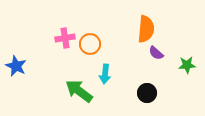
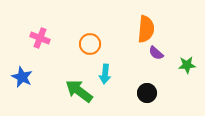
pink cross: moved 25 px left; rotated 30 degrees clockwise
blue star: moved 6 px right, 11 px down
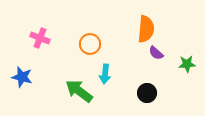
green star: moved 1 px up
blue star: rotated 10 degrees counterclockwise
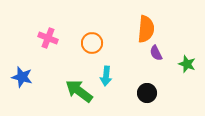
pink cross: moved 8 px right
orange circle: moved 2 px right, 1 px up
purple semicircle: rotated 21 degrees clockwise
green star: rotated 24 degrees clockwise
cyan arrow: moved 1 px right, 2 px down
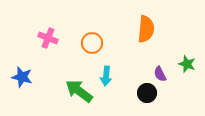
purple semicircle: moved 4 px right, 21 px down
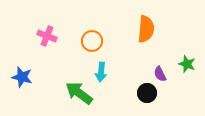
pink cross: moved 1 px left, 2 px up
orange circle: moved 2 px up
cyan arrow: moved 5 px left, 4 px up
green arrow: moved 2 px down
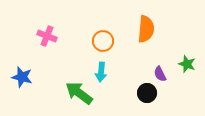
orange circle: moved 11 px right
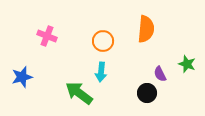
blue star: rotated 30 degrees counterclockwise
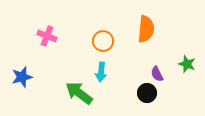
purple semicircle: moved 3 px left
